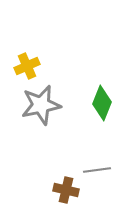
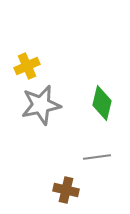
green diamond: rotated 8 degrees counterclockwise
gray line: moved 13 px up
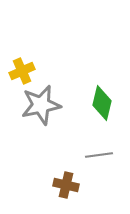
yellow cross: moved 5 px left, 5 px down
gray line: moved 2 px right, 2 px up
brown cross: moved 5 px up
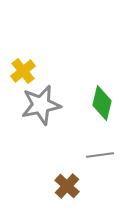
yellow cross: moved 1 px right; rotated 15 degrees counterclockwise
gray line: moved 1 px right
brown cross: moved 1 px right, 1 px down; rotated 30 degrees clockwise
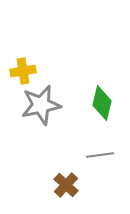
yellow cross: rotated 30 degrees clockwise
brown cross: moved 1 px left, 1 px up
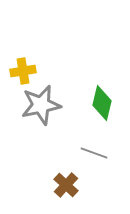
gray line: moved 6 px left, 2 px up; rotated 28 degrees clockwise
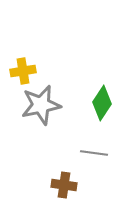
green diamond: rotated 20 degrees clockwise
gray line: rotated 12 degrees counterclockwise
brown cross: moved 2 px left; rotated 35 degrees counterclockwise
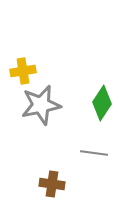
brown cross: moved 12 px left, 1 px up
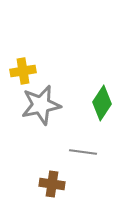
gray line: moved 11 px left, 1 px up
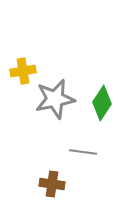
gray star: moved 14 px right, 6 px up
